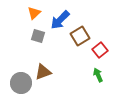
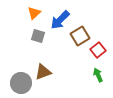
red square: moved 2 px left
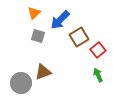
brown square: moved 1 px left, 1 px down
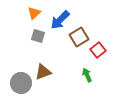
green arrow: moved 11 px left
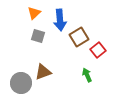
blue arrow: rotated 50 degrees counterclockwise
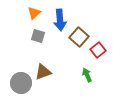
brown square: rotated 18 degrees counterclockwise
